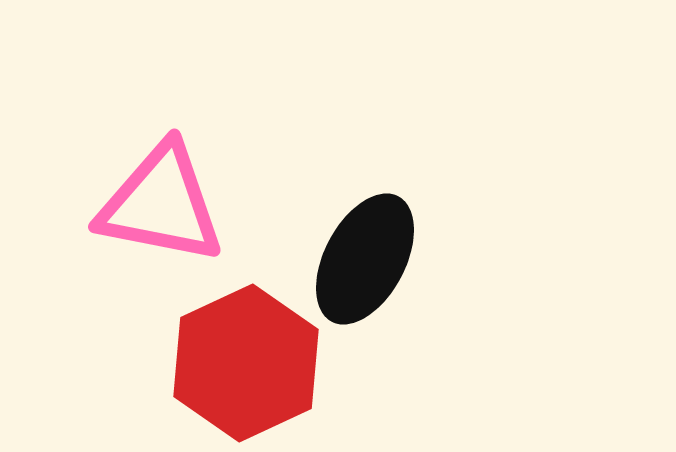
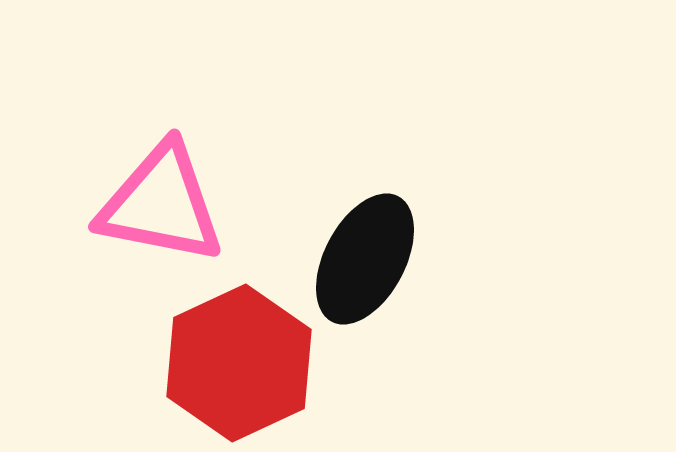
red hexagon: moved 7 px left
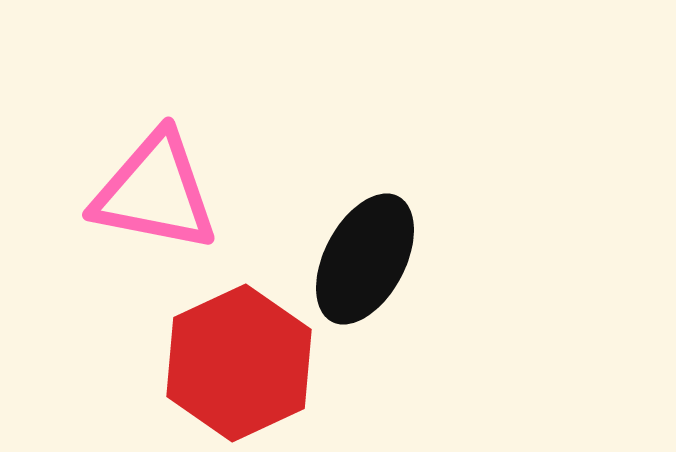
pink triangle: moved 6 px left, 12 px up
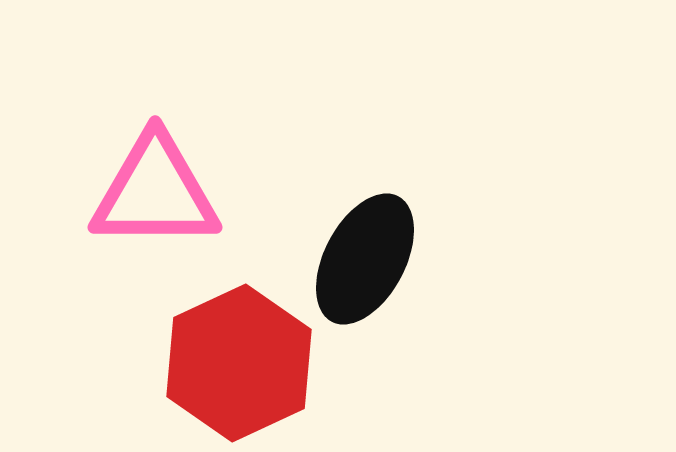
pink triangle: rotated 11 degrees counterclockwise
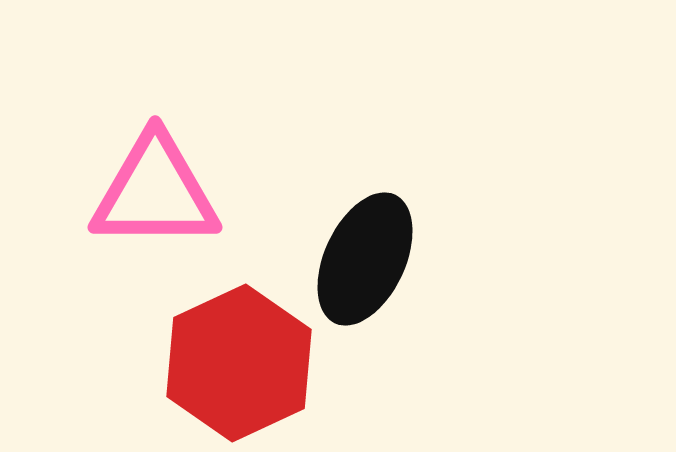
black ellipse: rotated 3 degrees counterclockwise
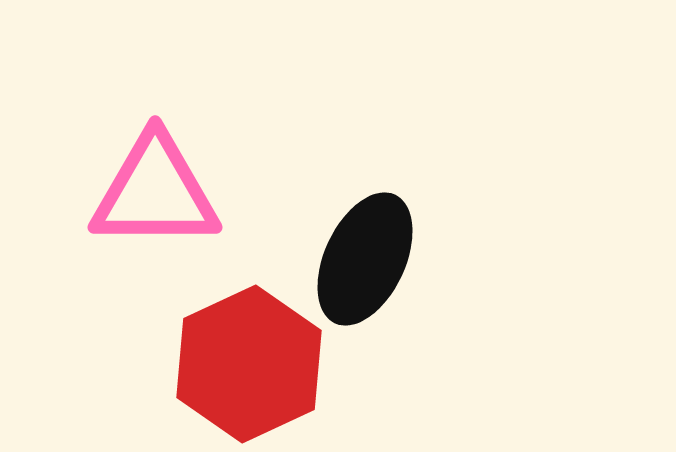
red hexagon: moved 10 px right, 1 px down
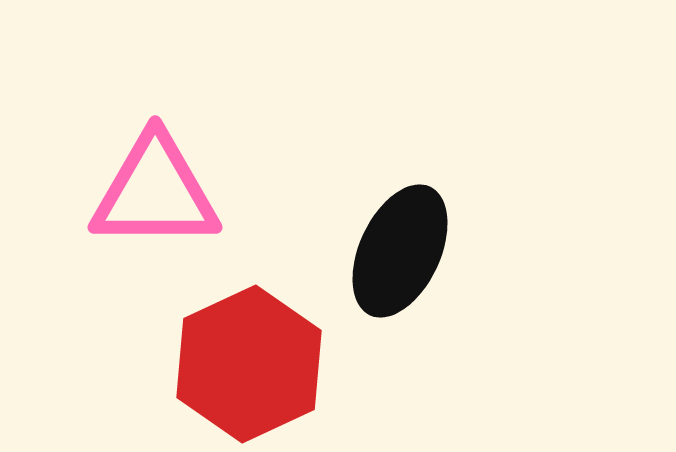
black ellipse: moved 35 px right, 8 px up
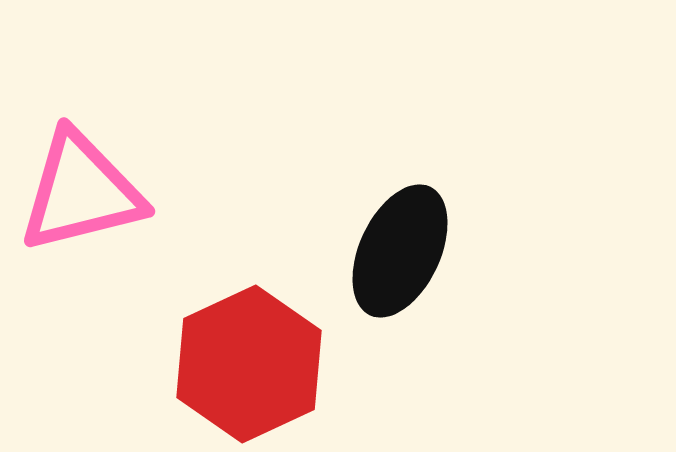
pink triangle: moved 74 px left; rotated 14 degrees counterclockwise
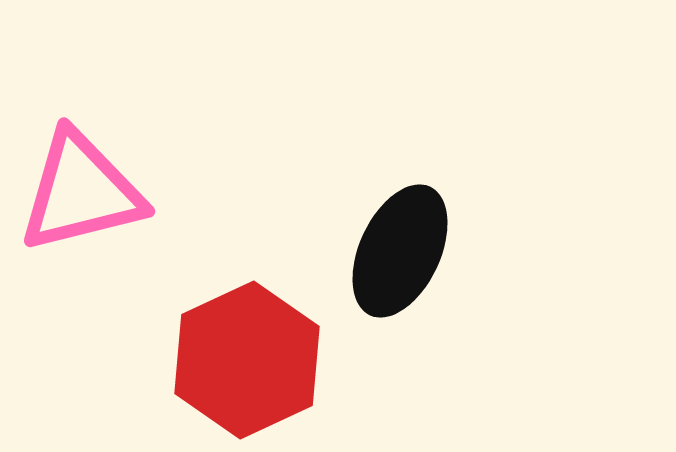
red hexagon: moved 2 px left, 4 px up
